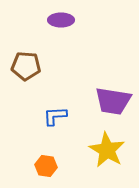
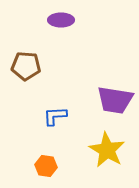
purple trapezoid: moved 2 px right, 1 px up
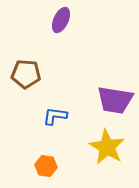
purple ellipse: rotated 65 degrees counterclockwise
brown pentagon: moved 8 px down
blue L-shape: rotated 10 degrees clockwise
yellow star: moved 3 px up
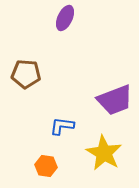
purple ellipse: moved 4 px right, 2 px up
purple trapezoid: rotated 30 degrees counterclockwise
blue L-shape: moved 7 px right, 10 px down
yellow star: moved 3 px left, 6 px down
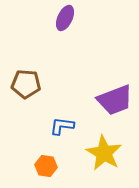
brown pentagon: moved 10 px down
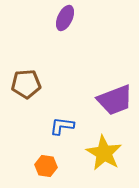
brown pentagon: rotated 8 degrees counterclockwise
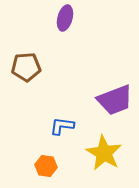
purple ellipse: rotated 10 degrees counterclockwise
brown pentagon: moved 17 px up
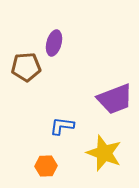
purple ellipse: moved 11 px left, 25 px down
purple trapezoid: moved 1 px up
yellow star: rotated 9 degrees counterclockwise
orange hexagon: rotated 10 degrees counterclockwise
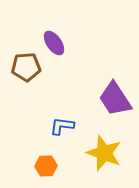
purple ellipse: rotated 50 degrees counterclockwise
purple trapezoid: rotated 78 degrees clockwise
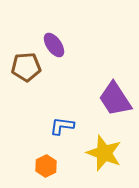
purple ellipse: moved 2 px down
orange hexagon: rotated 25 degrees counterclockwise
